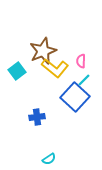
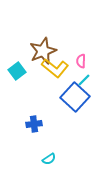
blue cross: moved 3 px left, 7 px down
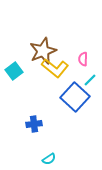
pink semicircle: moved 2 px right, 2 px up
cyan square: moved 3 px left
cyan line: moved 6 px right
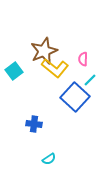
brown star: moved 1 px right
blue cross: rotated 14 degrees clockwise
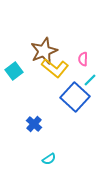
blue cross: rotated 35 degrees clockwise
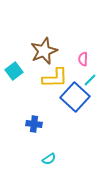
yellow L-shape: moved 10 px down; rotated 40 degrees counterclockwise
blue cross: rotated 35 degrees counterclockwise
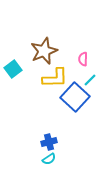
cyan square: moved 1 px left, 2 px up
blue cross: moved 15 px right, 18 px down; rotated 21 degrees counterclockwise
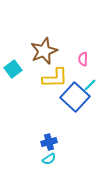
cyan line: moved 5 px down
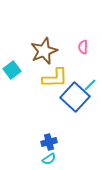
pink semicircle: moved 12 px up
cyan square: moved 1 px left, 1 px down
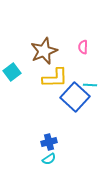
cyan square: moved 2 px down
cyan line: rotated 48 degrees clockwise
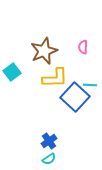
blue cross: moved 1 px up; rotated 21 degrees counterclockwise
